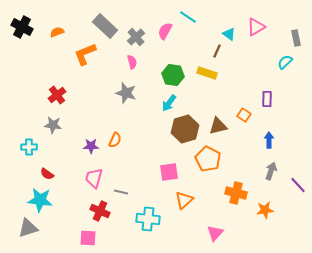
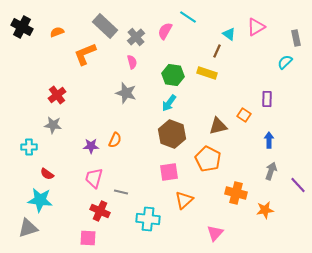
brown hexagon at (185, 129): moved 13 px left, 5 px down; rotated 24 degrees counterclockwise
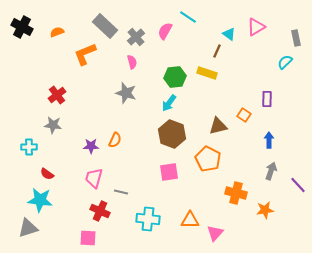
green hexagon at (173, 75): moved 2 px right, 2 px down; rotated 15 degrees counterclockwise
orange triangle at (184, 200): moved 6 px right, 20 px down; rotated 42 degrees clockwise
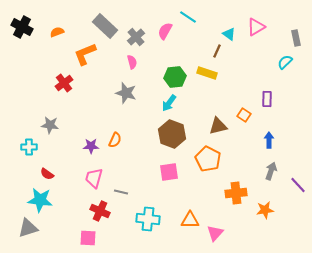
red cross at (57, 95): moved 7 px right, 12 px up
gray star at (53, 125): moved 3 px left
orange cross at (236, 193): rotated 20 degrees counterclockwise
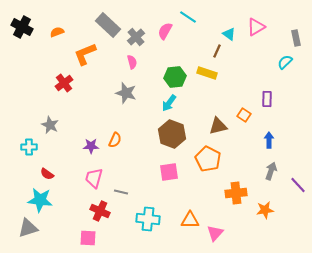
gray rectangle at (105, 26): moved 3 px right, 1 px up
gray star at (50, 125): rotated 18 degrees clockwise
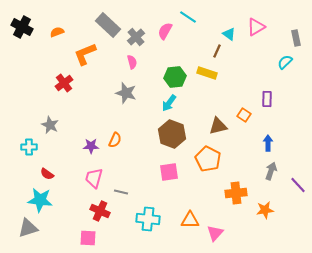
blue arrow at (269, 140): moved 1 px left, 3 px down
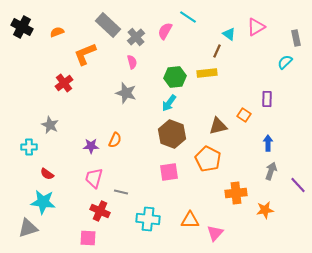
yellow rectangle at (207, 73): rotated 24 degrees counterclockwise
cyan star at (40, 200): moved 3 px right, 2 px down
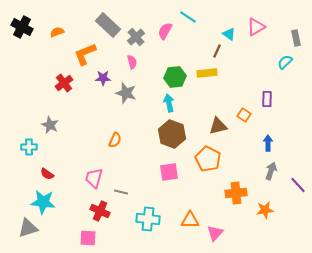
cyan arrow at (169, 103): rotated 132 degrees clockwise
purple star at (91, 146): moved 12 px right, 68 px up
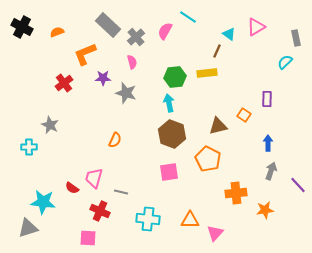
red semicircle at (47, 174): moved 25 px right, 14 px down
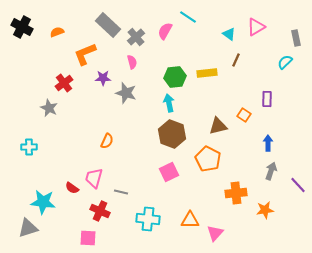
brown line at (217, 51): moved 19 px right, 9 px down
gray star at (50, 125): moved 1 px left, 17 px up
orange semicircle at (115, 140): moved 8 px left, 1 px down
pink square at (169, 172): rotated 18 degrees counterclockwise
